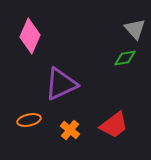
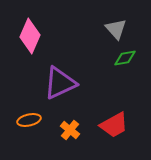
gray triangle: moved 19 px left
purple triangle: moved 1 px left, 1 px up
red trapezoid: rotated 8 degrees clockwise
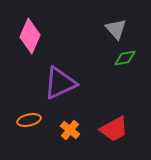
red trapezoid: moved 4 px down
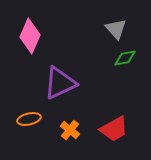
orange ellipse: moved 1 px up
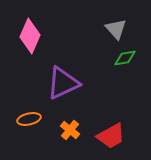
purple triangle: moved 3 px right
red trapezoid: moved 3 px left, 7 px down
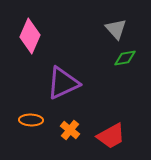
orange ellipse: moved 2 px right, 1 px down; rotated 15 degrees clockwise
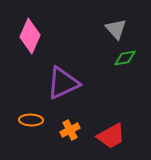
orange cross: rotated 24 degrees clockwise
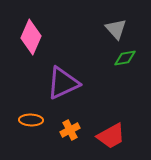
pink diamond: moved 1 px right, 1 px down
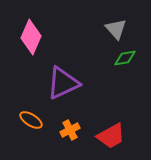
orange ellipse: rotated 30 degrees clockwise
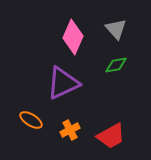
pink diamond: moved 42 px right
green diamond: moved 9 px left, 7 px down
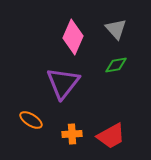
purple triangle: rotated 27 degrees counterclockwise
orange cross: moved 2 px right, 4 px down; rotated 24 degrees clockwise
